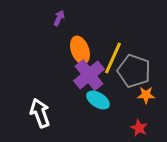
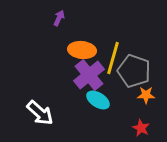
orange ellipse: moved 2 px right; rotated 64 degrees counterclockwise
yellow line: rotated 8 degrees counterclockwise
white arrow: rotated 152 degrees clockwise
red star: moved 2 px right
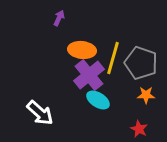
gray pentagon: moved 7 px right, 8 px up
red star: moved 2 px left, 1 px down
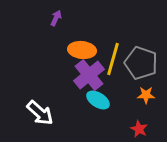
purple arrow: moved 3 px left
yellow line: moved 1 px down
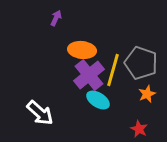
yellow line: moved 11 px down
orange star: moved 1 px right, 1 px up; rotated 24 degrees counterclockwise
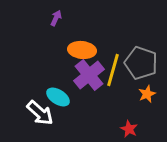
cyan ellipse: moved 40 px left, 3 px up
red star: moved 10 px left
